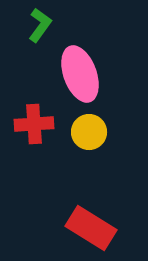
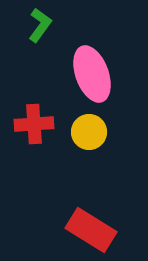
pink ellipse: moved 12 px right
red rectangle: moved 2 px down
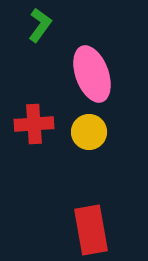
red rectangle: rotated 48 degrees clockwise
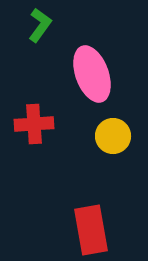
yellow circle: moved 24 px right, 4 px down
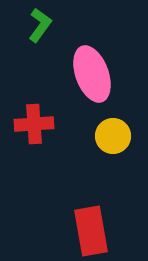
red rectangle: moved 1 px down
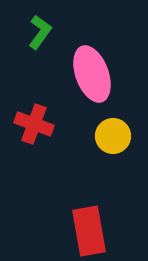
green L-shape: moved 7 px down
red cross: rotated 24 degrees clockwise
red rectangle: moved 2 px left
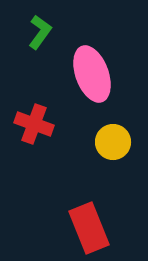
yellow circle: moved 6 px down
red rectangle: moved 3 px up; rotated 12 degrees counterclockwise
